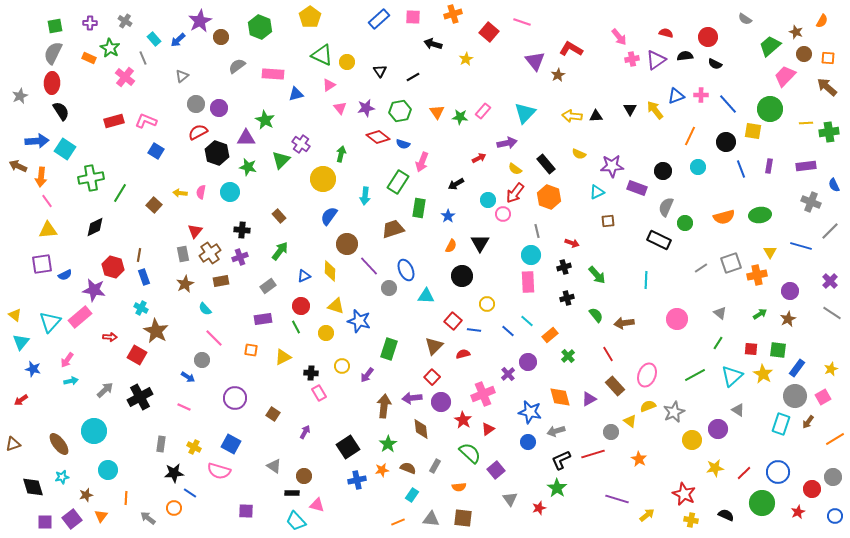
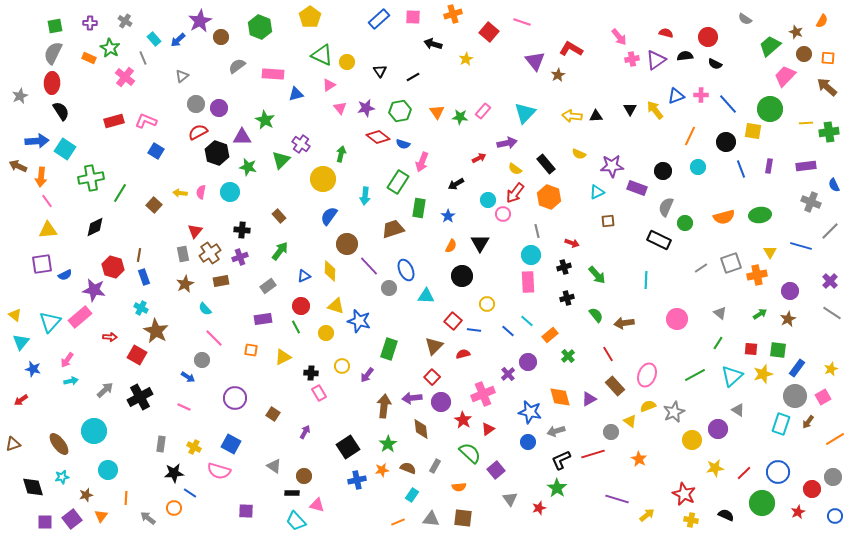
purple triangle at (246, 138): moved 4 px left, 1 px up
yellow star at (763, 374): rotated 24 degrees clockwise
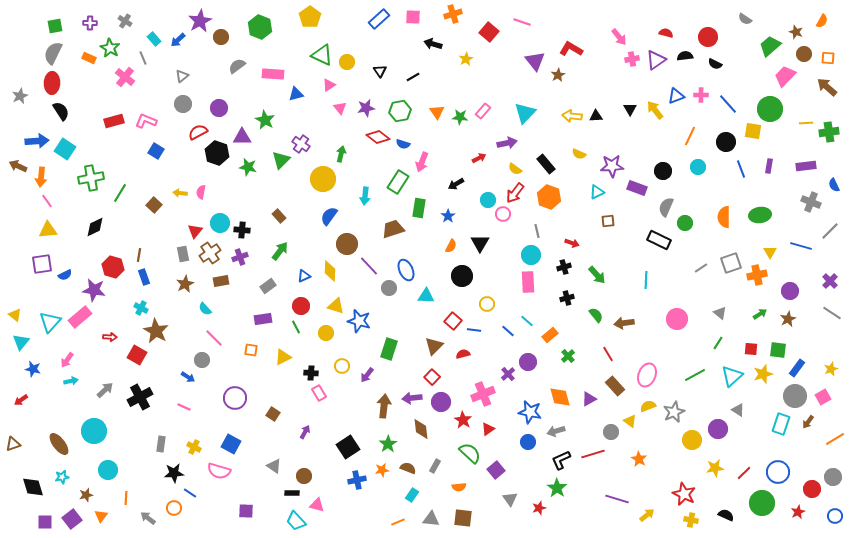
gray circle at (196, 104): moved 13 px left
cyan circle at (230, 192): moved 10 px left, 31 px down
orange semicircle at (724, 217): rotated 105 degrees clockwise
